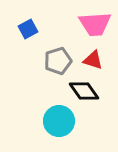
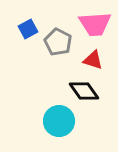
gray pentagon: moved 19 px up; rotated 28 degrees counterclockwise
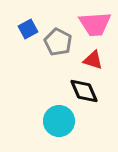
black diamond: rotated 12 degrees clockwise
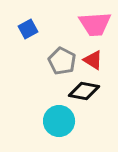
gray pentagon: moved 4 px right, 19 px down
red triangle: rotated 15 degrees clockwise
black diamond: rotated 56 degrees counterclockwise
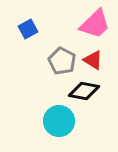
pink trapezoid: rotated 40 degrees counterclockwise
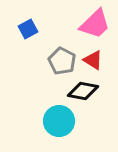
black diamond: moved 1 px left
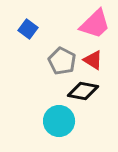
blue square: rotated 24 degrees counterclockwise
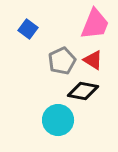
pink trapezoid: rotated 24 degrees counterclockwise
gray pentagon: rotated 20 degrees clockwise
cyan circle: moved 1 px left, 1 px up
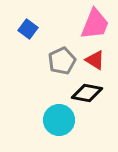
red triangle: moved 2 px right
black diamond: moved 4 px right, 2 px down
cyan circle: moved 1 px right
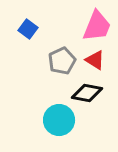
pink trapezoid: moved 2 px right, 2 px down
